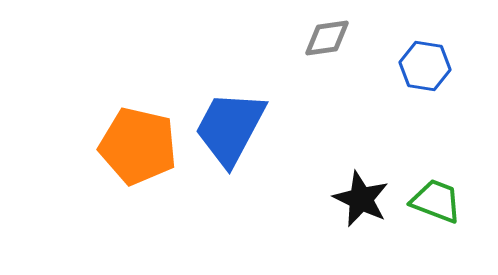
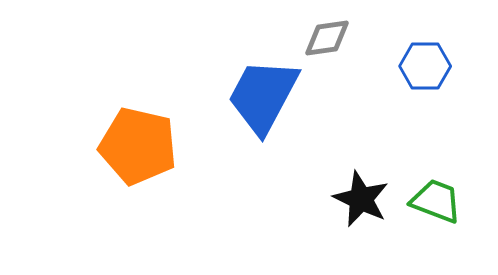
blue hexagon: rotated 9 degrees counterclockwise
blue trapezoid: moved 33 px right, 32 px up
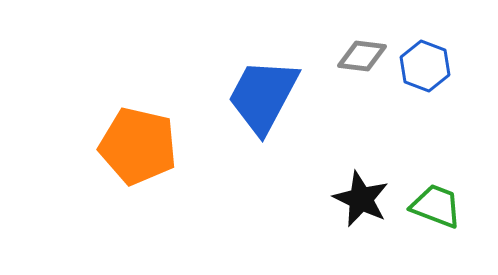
gray diamond: moved 35 px right, 18 px down; rotated 15 degrees clockwise
blue hexagon: rotated 21 degrees clockwise
green trapezoid: moved 5 px down
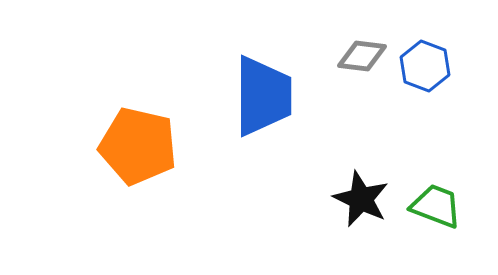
blue trapezoid: rotated 152 degrees clockwise
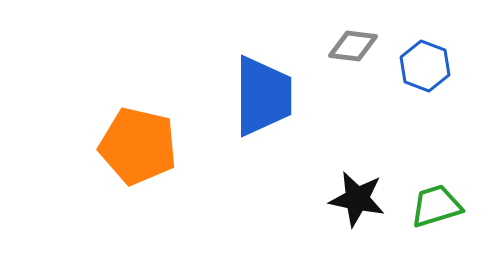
gray diamond: moved 9 px left, 10 px up
black star: moved 4 px left; rotated 14 degrees counterclockwise
green trapezoid: rotated 38 degrees counterclockwise
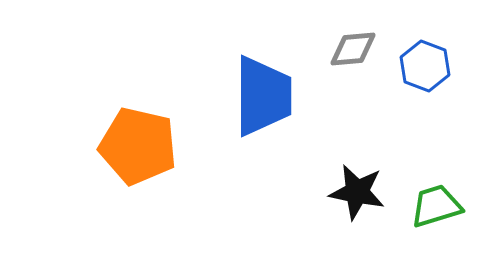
gray diamond: moved 3 px down; rotated 12 degrees counterclockwise
black star: moved 7 px up
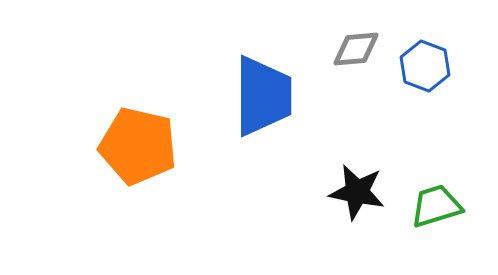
gray diamond: moved 3 px right
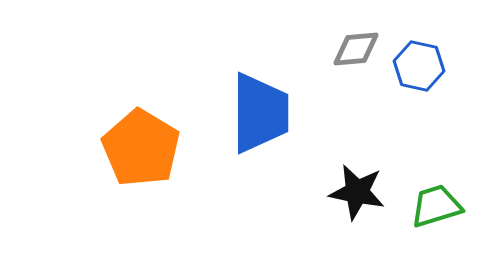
blue hexagon: moved 6 px left; rotated 9 degrees counterclockwise
blue trapezoid: moved 3 px left, 17 px down
orange pentagon: moved 3 px right, 2 px down; rotated 18 degrees clockwise
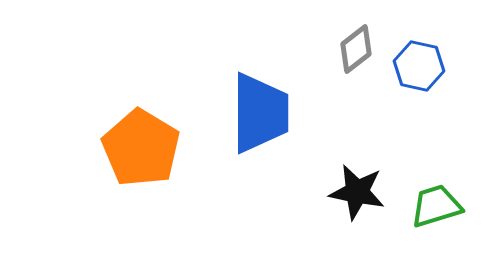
gray diamond: rotated 33 degrees counterclockwise
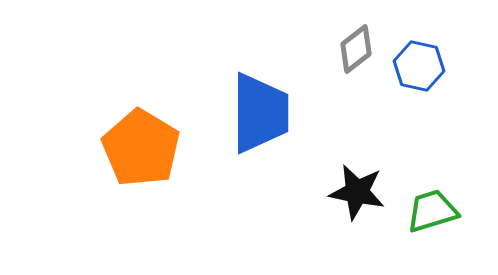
green trapezoid: moved 4 px left, 5 px down
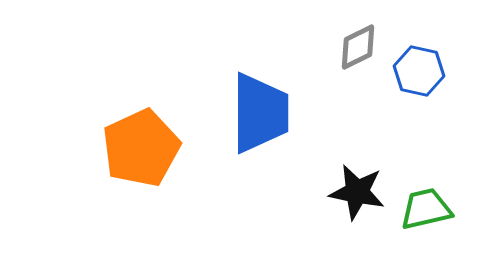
gray diamond: moved 2 px right, 2 px up; rotated 12 degrees clockwise
blue hexagon: moved 5 px down
orange pentagon: rotated 16 degrees clockwise
green trapezoid: moved 6 px left, 2 px up; rotated 4 degrees clockwise
